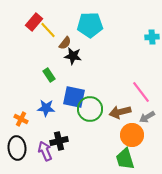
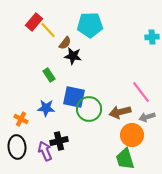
green circle: moved 1 px left
gray arrow: rotated 14 degrees clockwise
black ellipse: moved 1 px up
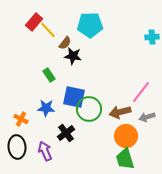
pink line: rotated 75 degrees clockwise
orange circle: moved 6 px left, 1 px down
black cross: moved 7 px right, 8 px up; rotated 24 degrees counterclockwise
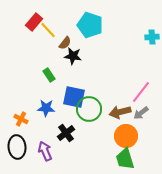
cyan pentagon: rotated 20 degrees clockwise
gray arrow: moved 6 px left, 4 px up; rotated 21 degrees counterclockwise
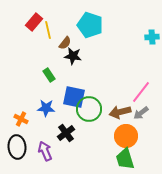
yellow line: rotated 30 degrees clockwise
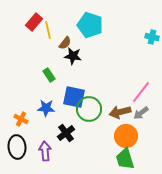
cyan cross: rotated 16 degrees clockwise
purple arrow: rotated 18 degrees clockwise
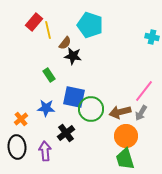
pink line: moved 3 px right, 1 px up
green circle: moved 2 px right
gray arrow: rotated 21 degrees counterclockwise
orange cross: rotated 24 degrees clockwise
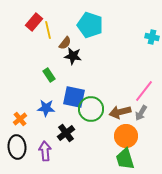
orange cross: moved 1 px left
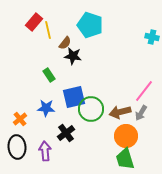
blue square: rotated 25 degrees counterclockwise
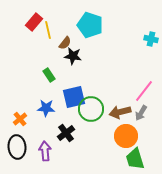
cyan cross: moved 1 px left, 2 px down
green trapezoid: moved 10 px right
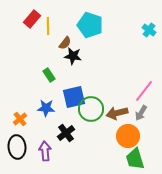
red rectangle: moved 2 px left, 3 px up
yellow line: moved 4 px up; rotated 12 degrees clockwise
cyan cross: moved 2 px left, 9 px up; rotated 24 degrees clockwise
brown arrow: moved 3 px left, 1 px down
orange circle: moved 2 px right
